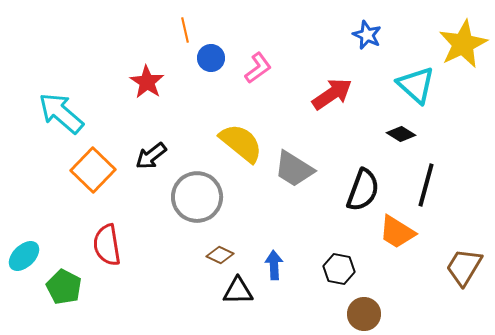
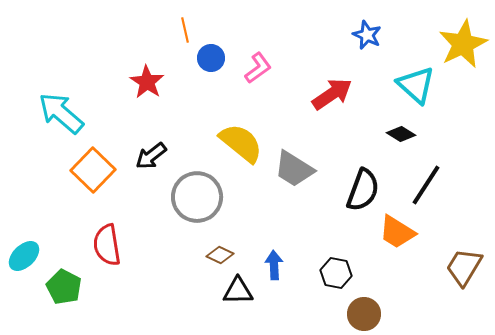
black line: rotated 18 degrees clockwise
black hexagon: moved 3 px left, 4 px down
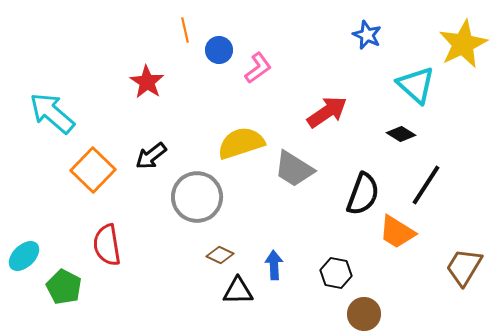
blue circle: moved 8 px right, 8 px up
red arrow: moved 5 px left, 18 px down
cyan arrow: moved 9 px left
yellow semicircle: rotated 57 degrees counterclockwise
black semicircle: moved 4 px down
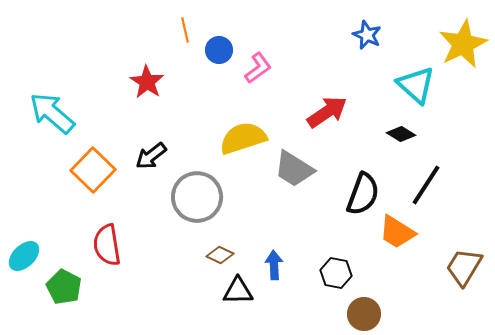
yellow semicircle: moved 2 px right, 5 px up
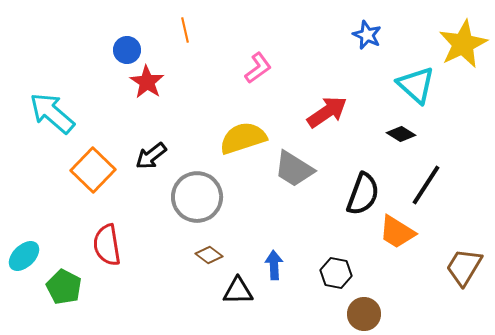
blue circle: moved 92 px left
brown diamond: moved 11 px left; rotated 12 degrees clockwise
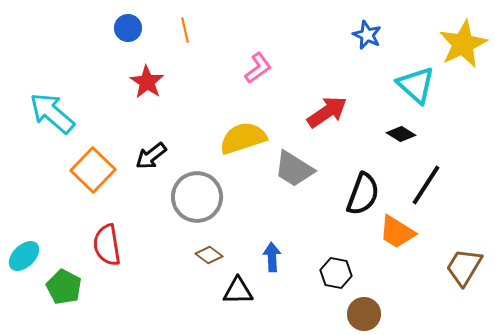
blue circle: moved 1 px right, 22 px up
blue arrow: moved 2 px left, 8 px up
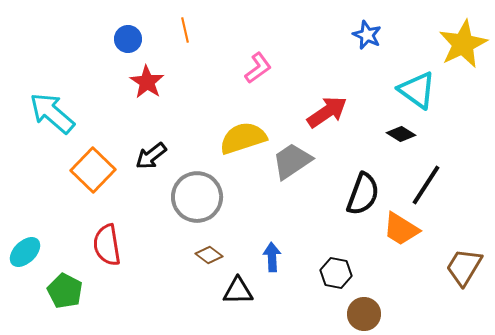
blue circle: moved 11 px down
cyan triangle: moved 1 px right, 5 px down; rotated 6 degrees counterclockwise
gray trapezoid: moved 2 px left, 8 px up; rotated 114 degrees clockwise
orange trapezoid: moved 4 px right, 3 px up
cyan ellipse: moved 1 px right, 4 px up
green pentagon: moved 1 px right, 4 px down
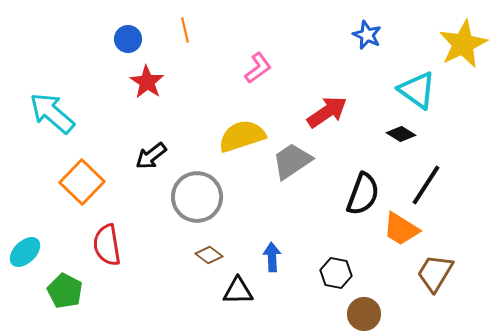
yellow semicircle: moved 1 px left, 2 px up
orange square: moved 11 px left, 12 px down
brown trapezoid: moved 29 px left, 6 px down
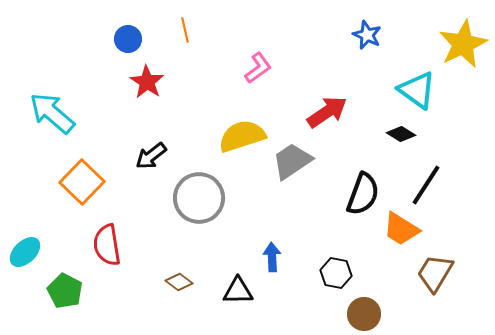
gray circle: moved 2 px right, 1 px down
brown diamond: moved 30 px left, 27 px down
